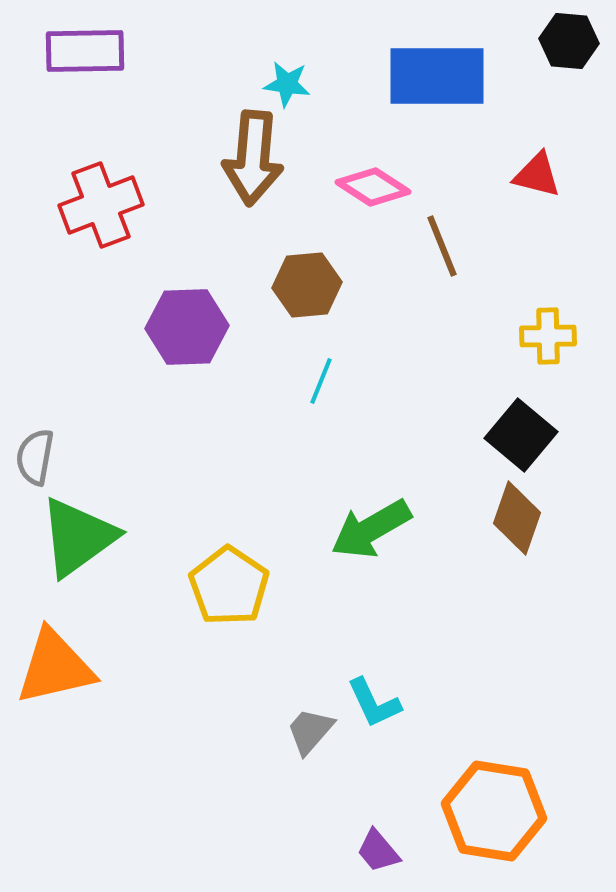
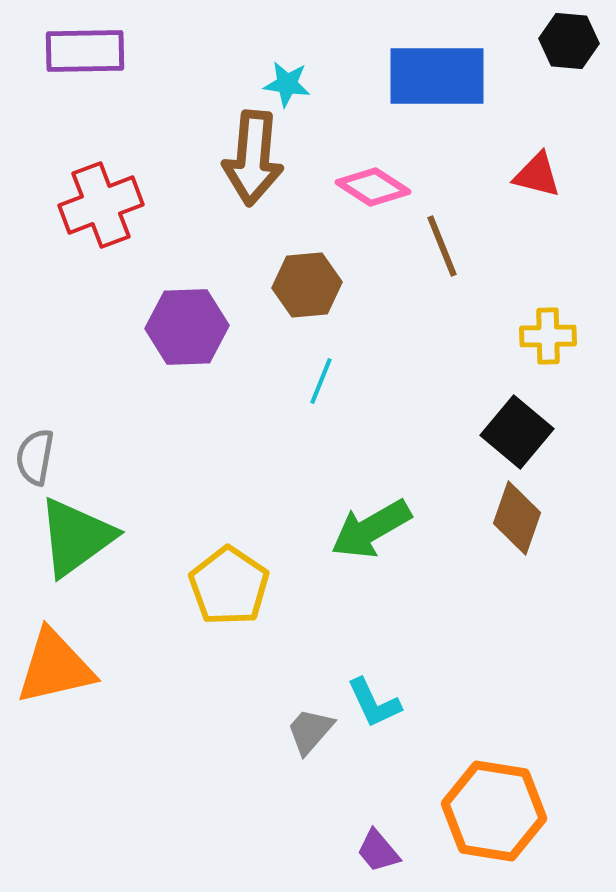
black square: moved 4 px left, 3 px up
green triangle: moved 2 px left
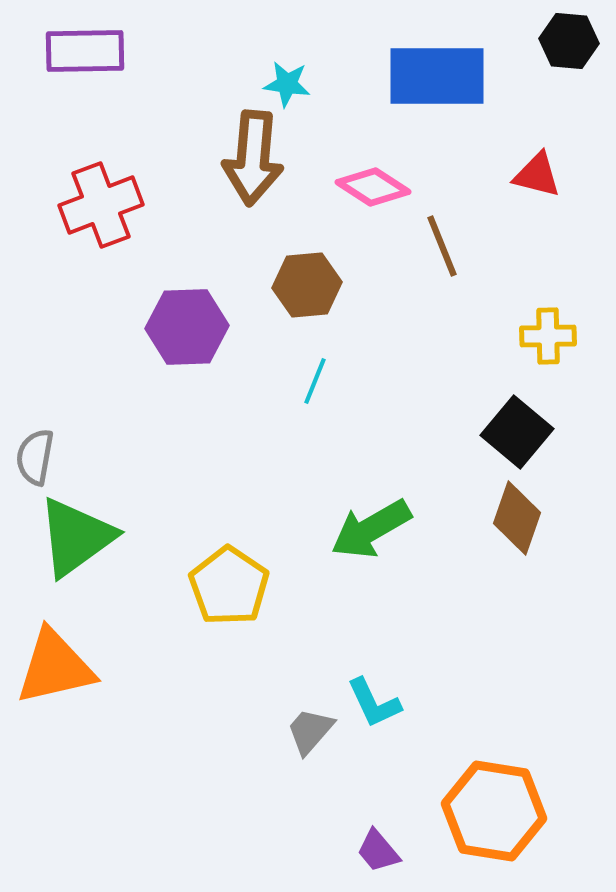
cyan line: moved 6 px left
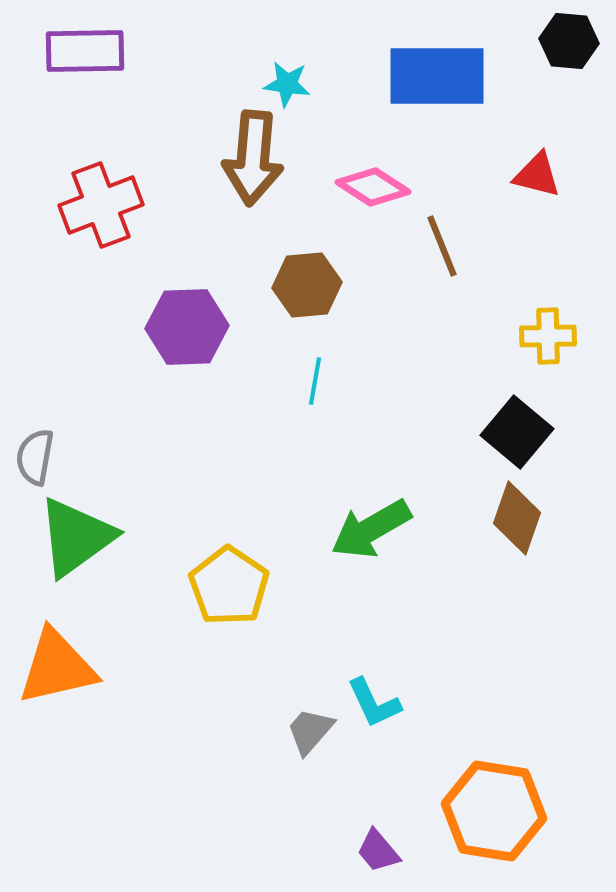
cyan line: rotated 12 degrees counterclockwise
orange triangle: moved 2 px right
